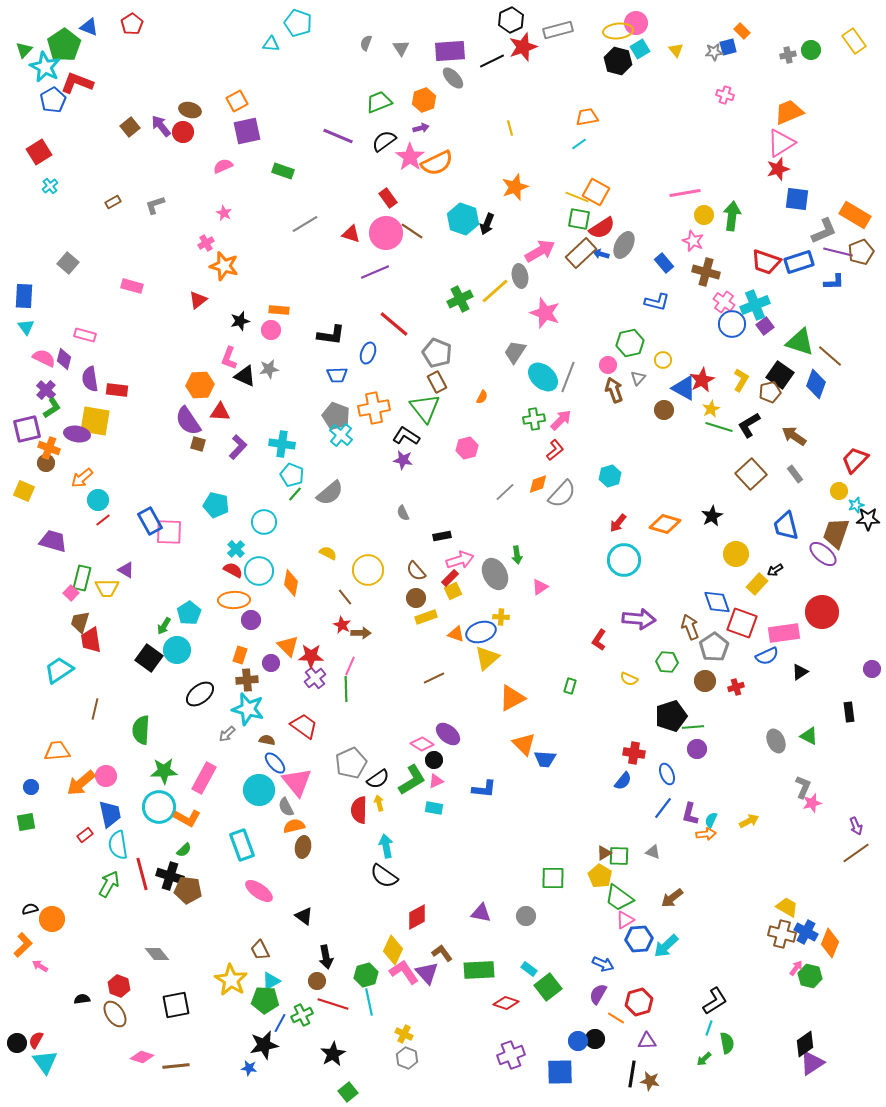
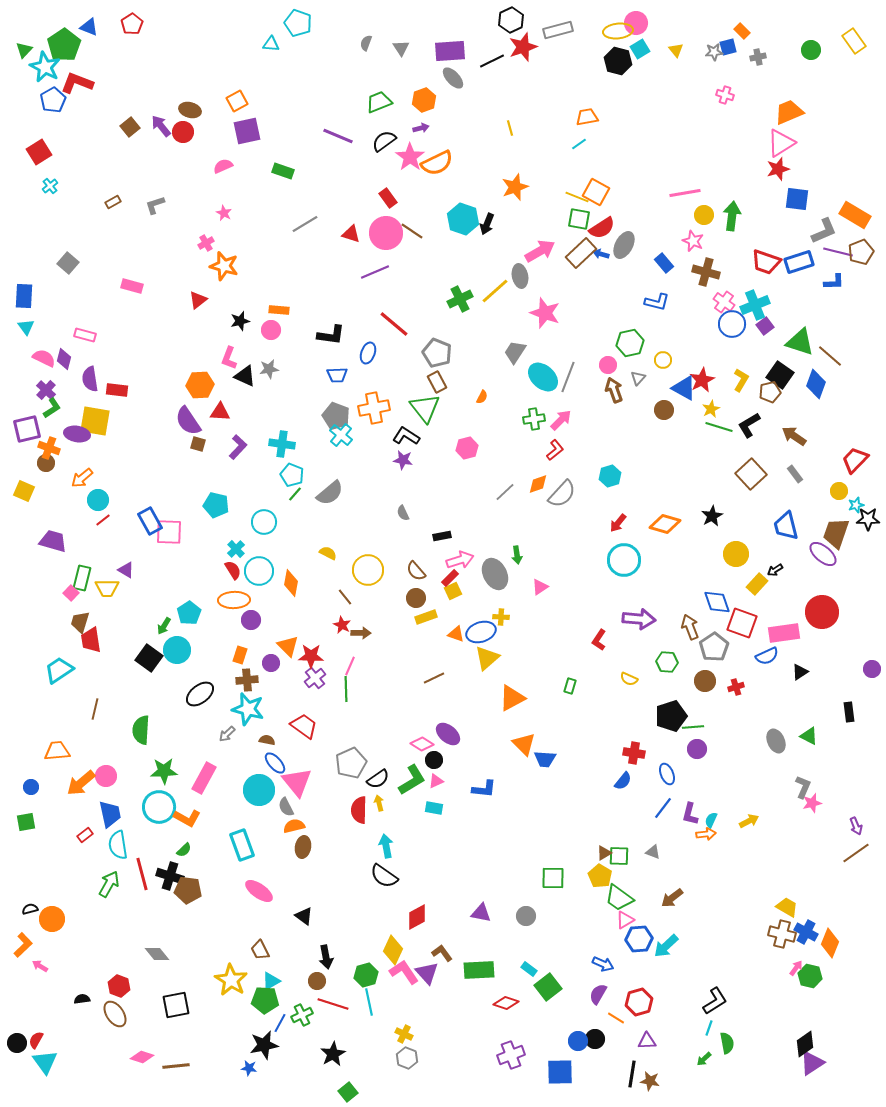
gray cross at (788, 55): moved 30 px left, 2 px down
red semicircle at (233, 570): rotated 30 degrees clockwise
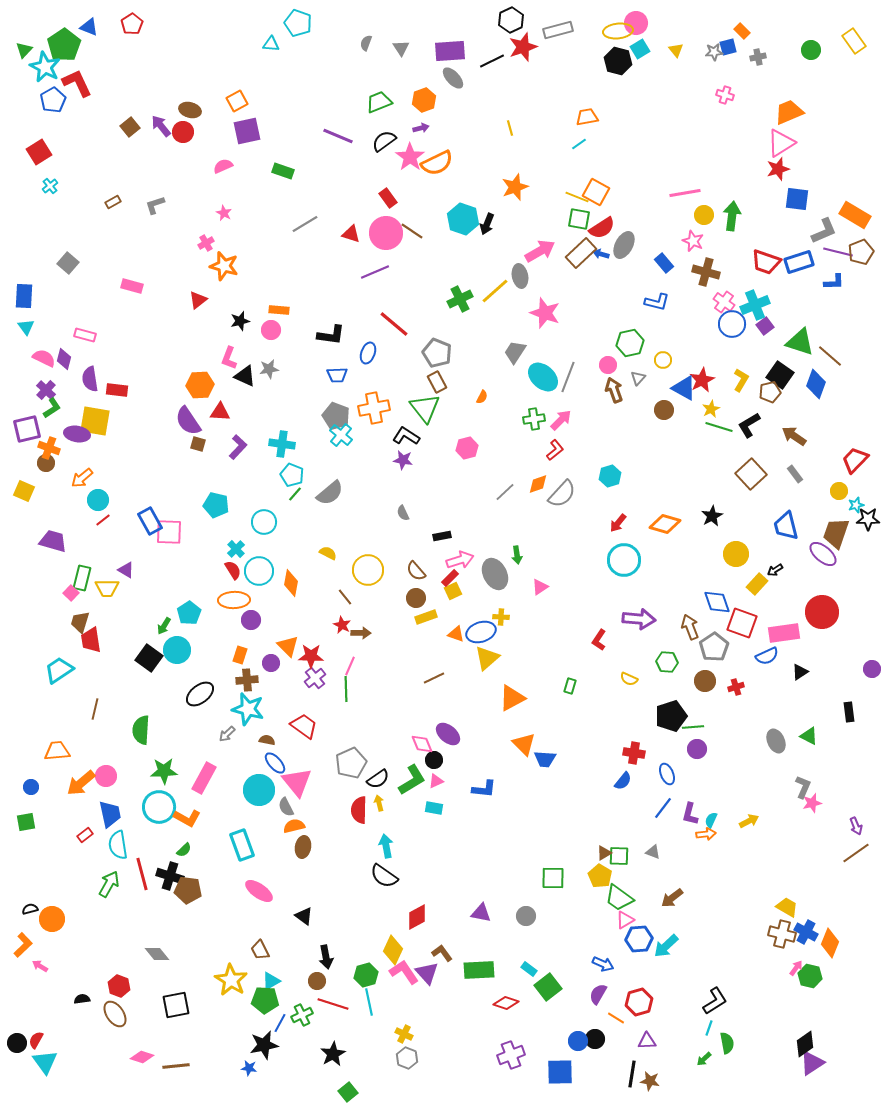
red L-shape at (77, 83): rotated 44 degrees clockwise
pink diamond at (422, 744): rotated 35 degrees clockwise
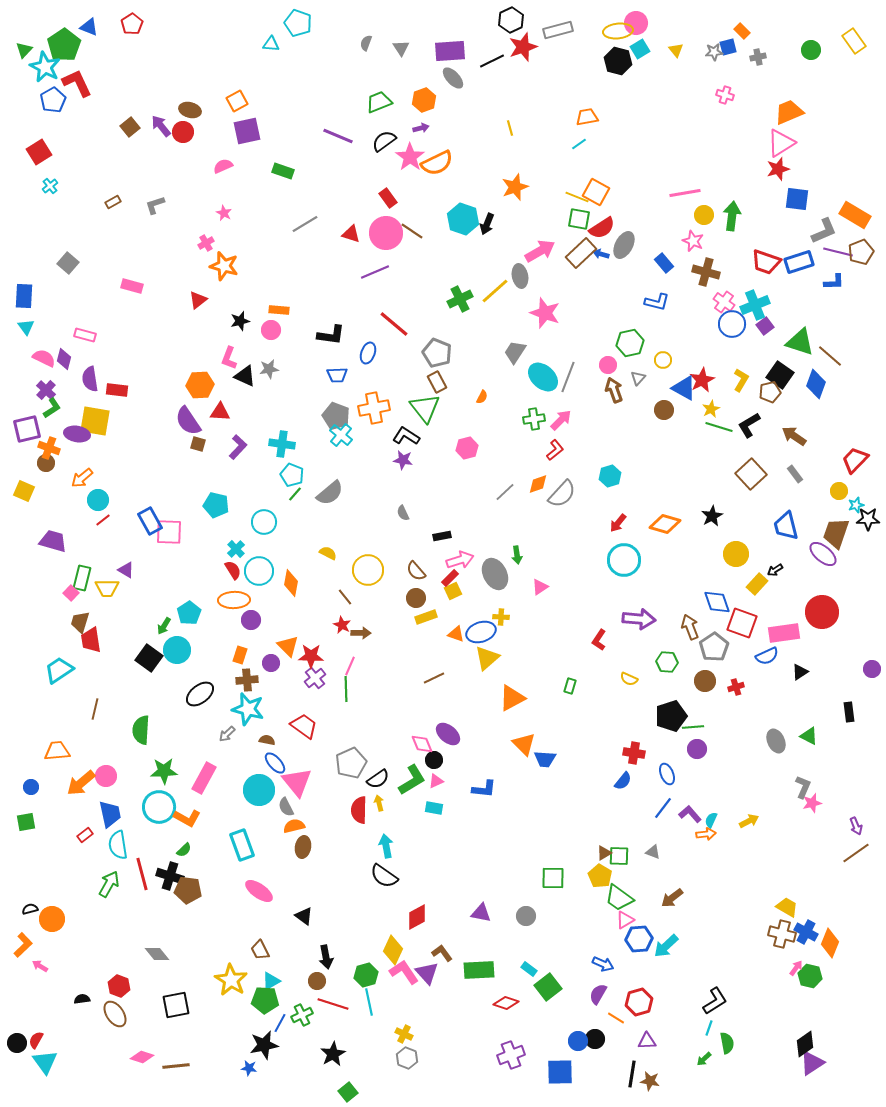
purple L-shape at (690, 814): rotated 125 degrees clockwise
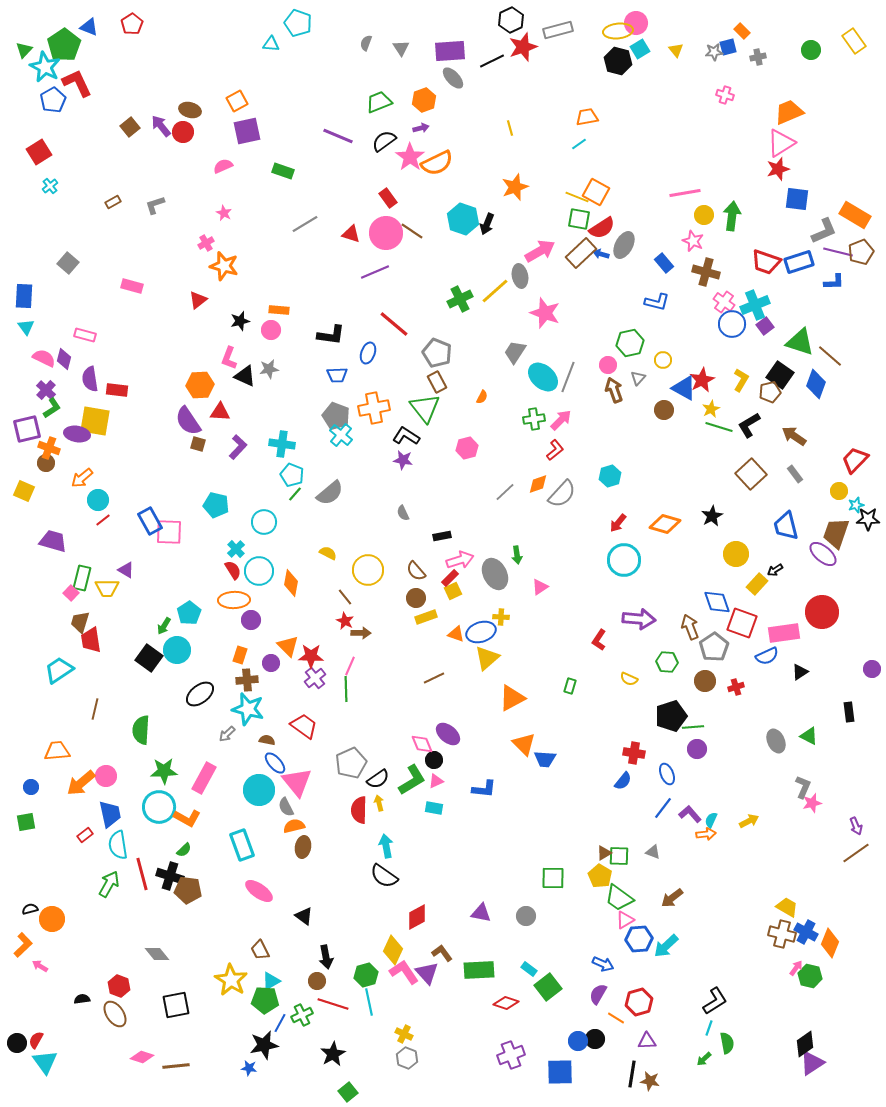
red star at (342, 625): moved 3 px right, 4 px up
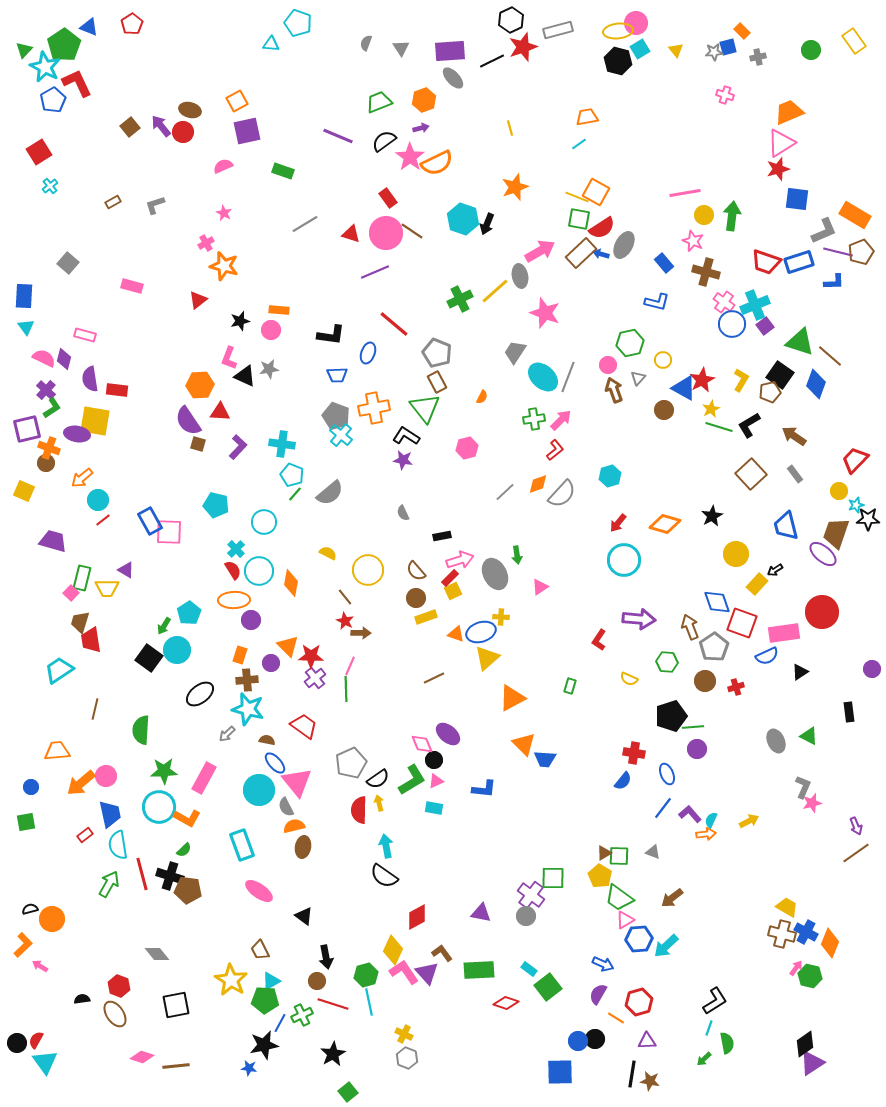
purple cross at (511, 1055): moved 20 px right, 160 px up; rotated 32 degrees counterclockwise
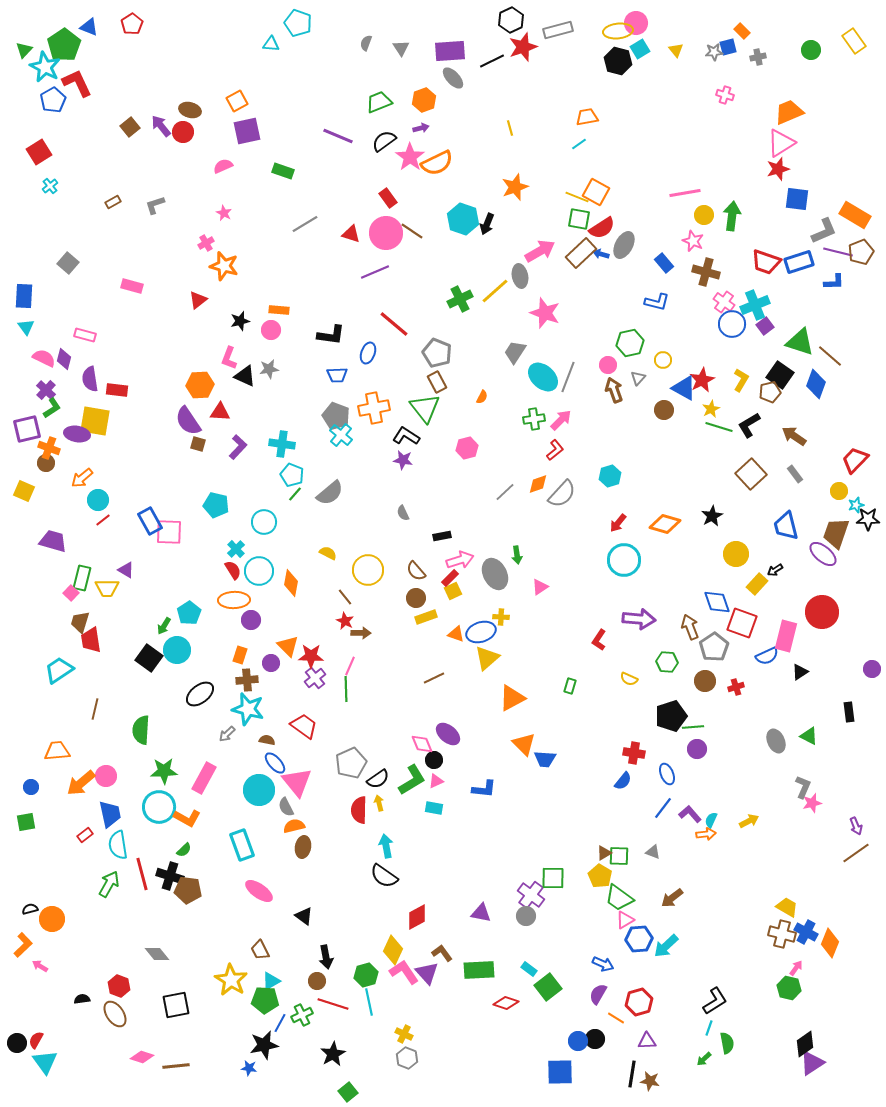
pink rectangle at (784, 633): moved 2 px right, 3 px down; rotated 68 degrees counterclockwise
green hexagon at (810, 976): moved 21 px left, 12 px down
